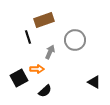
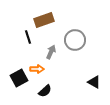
gray arrow: moved 1 px right
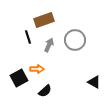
gray arrow: moved 2 px left, 7 px up
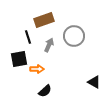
gray circle: moved 1 px left, 4 px up
black square: moved 19 px up; rotated 18 degrees clockwise
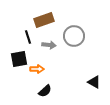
gray arrow: rotated 72 degrees clockwise
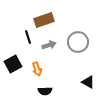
gray circle: moved 4 px right, 6 px down
gray arrow: rotated 24 degrees counterclockwise
black square: moved 6 px left, 5 px down; rotated 18 degrees counterclockwise
orange arrow: rotated 72 degrees clockwise
black triangle: moved 6 px left
black semicircle: rotated 40 degrees clockwise
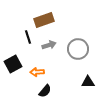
gray circle: moved 7 px down
orange arrow: moved 3 px down; rotated 104 degrees clockwise
black triangle: rotated 32 degrees counterclockwise
black semicircle: rotated 48 degrees counterclockwise
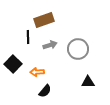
black line: rotated 16 degrees clockwise
gray arrow: moved 1 px right
black square: rotated 18 degrees counterclockwise
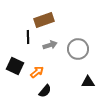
black square: moved 2 px right, 2 px down; rotated 18 degrees counterclockwise
orange arrow: rotated 144 degrees clockwise
